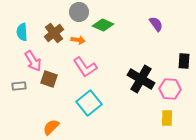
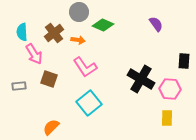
pink arrow: moved 1 px right, 7 px up
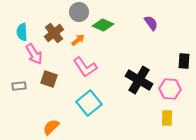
purple semicircle: moved 5 px left, 1 px up
orange arrow: rotated 48 degrees counterclockwise
black cross: moved 2 px left, 1 px down
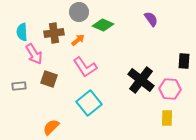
purple semicircle: moved 4 px up
brown cross: rotated 30 degrees clockwise
black cross: moved 2 px right; rotated 8 degrees clockwise
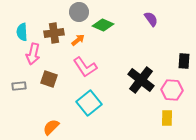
pink arrow: moved 1 px left; rotated 45 degrees clockwise
pink hexagon: moved 2 px right, 1 px down
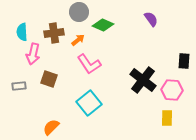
pink L-shape: moved 4 px right, 3 px up
black cross: moved 2 px right
